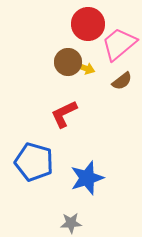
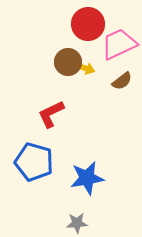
pink trapezoid: rotated 15 degrees clockwise
red L-shape: moved 13 px left
blue star: rotated 8 degrees clockwise
gray star: moved 6 px right
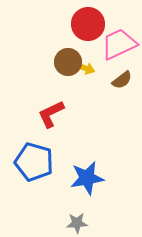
brown semicircle: moved 1 px up
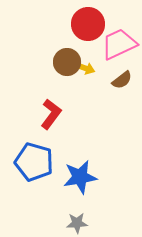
brown circle: moved 1 px left
red L-shape: rotated 152 degrees clockwise
blue star: moved 7 px left, 1 px up
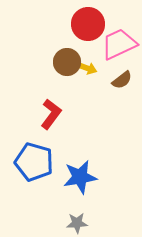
yellow arrow: moved 2 px right
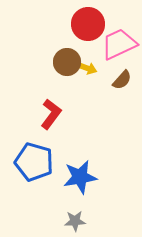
brown semicircle: rotated 10 degrees counterclockwise
gray star: moved 2 px left, 2 px up
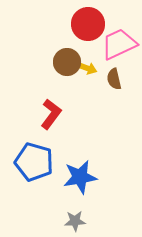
brown semicircle: moved 8 px left, 1 px up; rotated 125 degrees clockwise
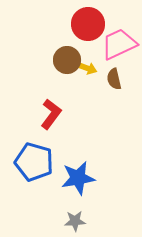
brown circle: moved 2 px up
blue star: moved 2 px left, 1 px down
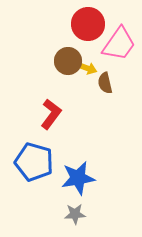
pink trapezoid: rotated 150 degrees clockwise
brown circle: moved 1 px right, 1 px down
brown semicircle: moved 9 px left, 4 px down
gray star: moved 7 px up
